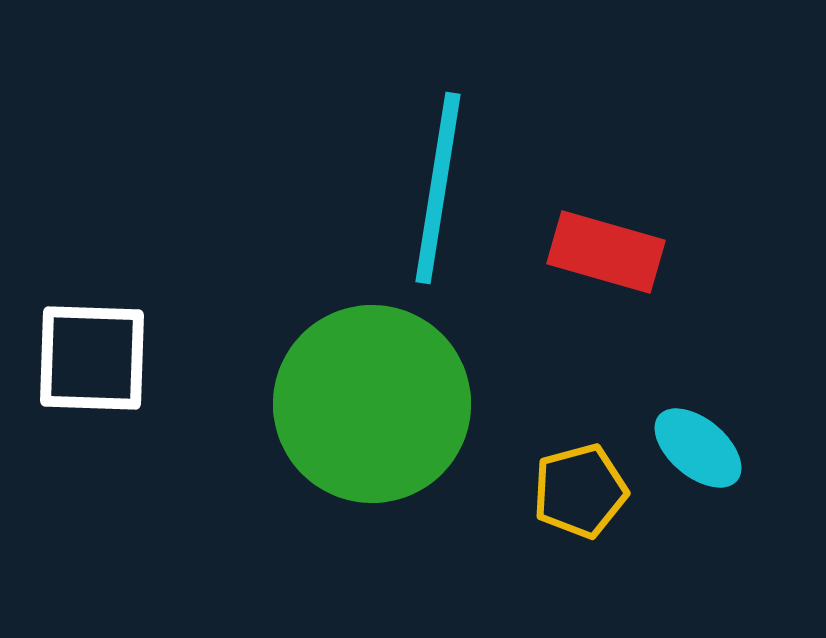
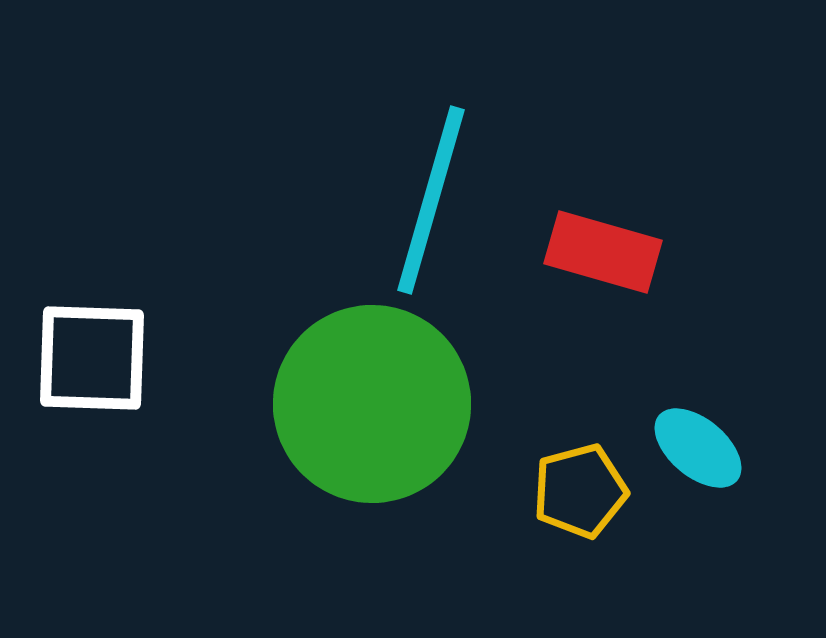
cyan line: moved 7 px left, 12 px down; rotated 7 degrees clockwise
red rectangle: moved 3 px left
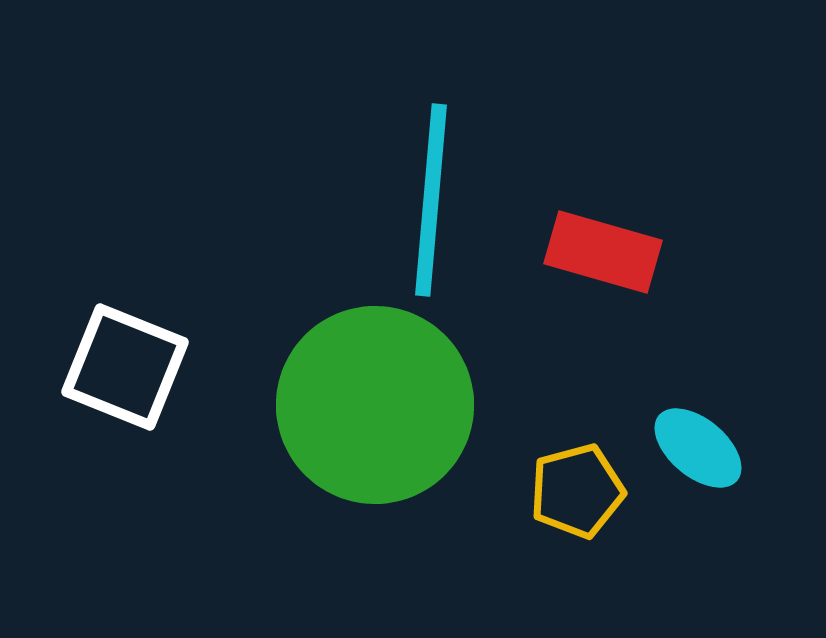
cyan line: rotated 11 degrees counterclockwise
white square: moved 33 px right, 9 px down; rotated 20 degrees clockwise
green circle: moved 3 px right, 1 px down
yellow pentagon: moved 3 px left
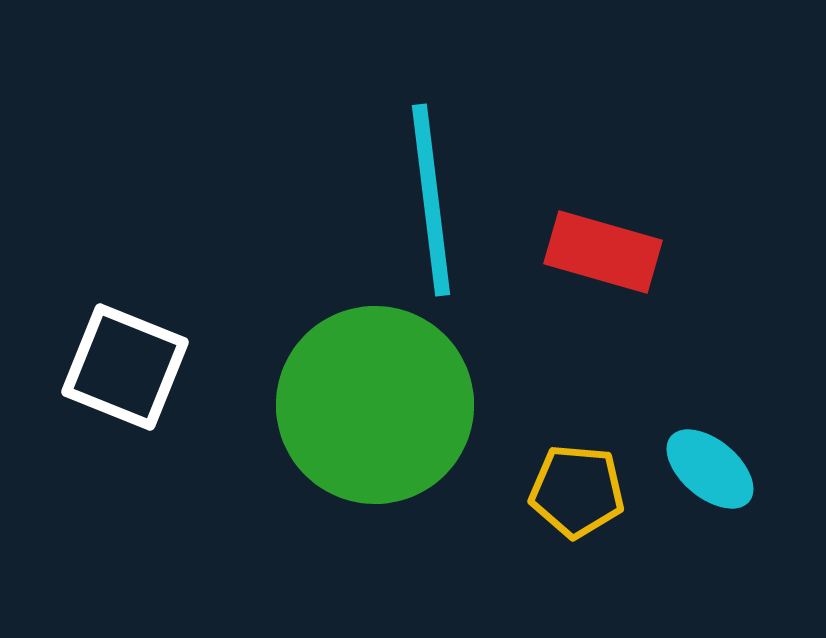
cyan line: rotated 12 degrees counterclockwise
cyan ellipse: moved 12 px right, 21 px down
yellow pentagon: rotated 20 degrees clockwise
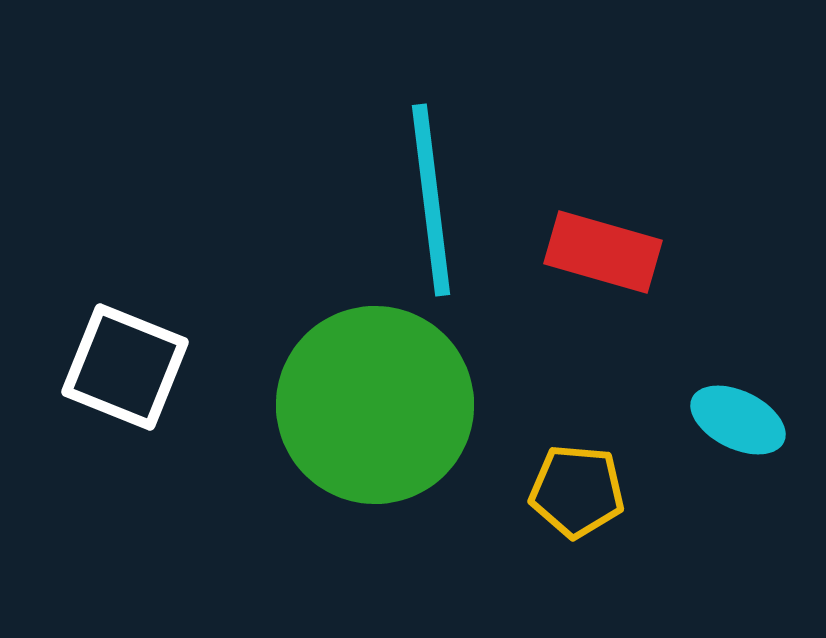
cyan ellipse: moved 28 px right, 49 px up; rotated 14 degrees counterclockwise
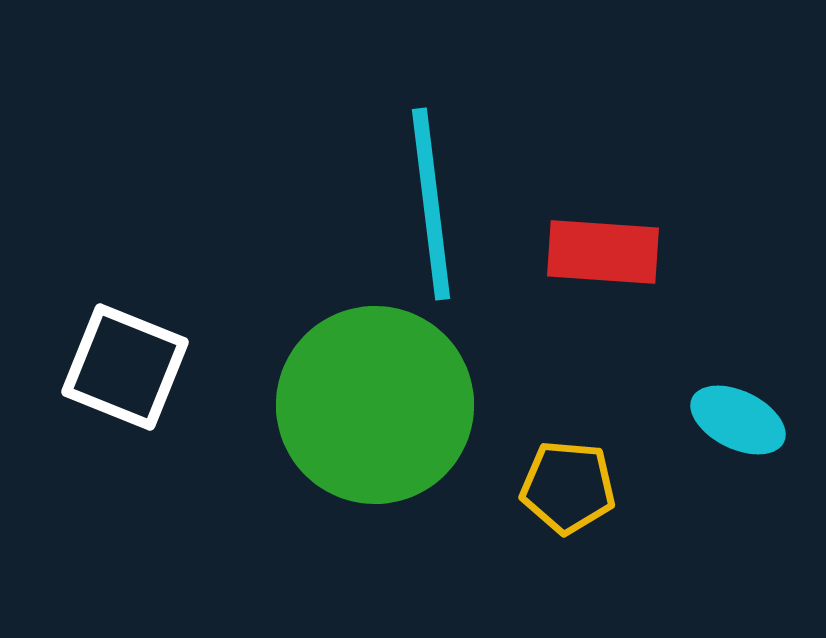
cyan line: moved 4 px down
red rectangle: rotated 12 degrees counterclockwise
yellow pentagon: moved 9 px left, 4 px up
